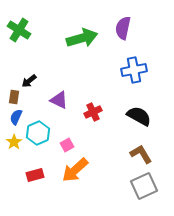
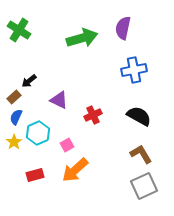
brown rectangle: rotated 40 degrees clockwise
red cross: moved 3 px down
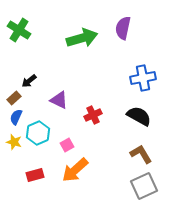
blue cross: moved 9 px right, 8 px down
brown rectangle: moved 1 px down
yellow star: rotated 21 degrees counterclockwise
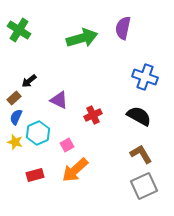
blue cross: moved 2 px right, 1 px up; rotated 30 degrees clockwise
yellow star: moved 1 px right
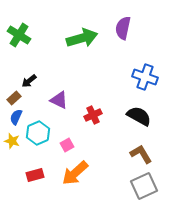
green cross: moved 5 px down
yellow star: moved 3 px left, 1 px up
orange arrow: moved 3 px down
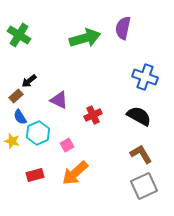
green arrow: moved 3 px right
brown rectangle: moved 2 px right, 2 px up
blue semicircle: moved 4 px right; rotated 56 degrees counterclockwise
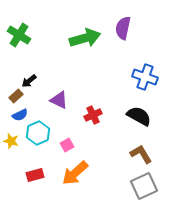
blue semicircle: moved 2 px up; rotated 84 degrees counterclockwise
yellow star: moved 1 px left
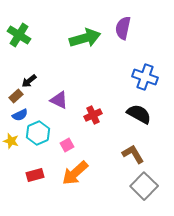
black semicircle: moved 2 px up
brown L-shape: moved 8 px left
gray square: rotated 20 degrees counterclockwise
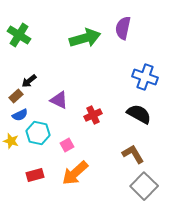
cyan hexagon: rotated 25 degrees counterclockwise
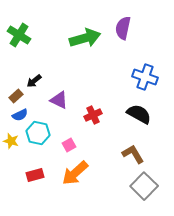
black arrow: moved 5 px right
pink square: moved 2 px right
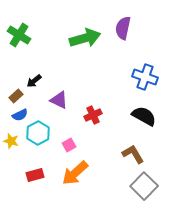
black semicircle: moved 5 px right, 2 px down
cyan hexagon: rotated 20 degrees clockwise
